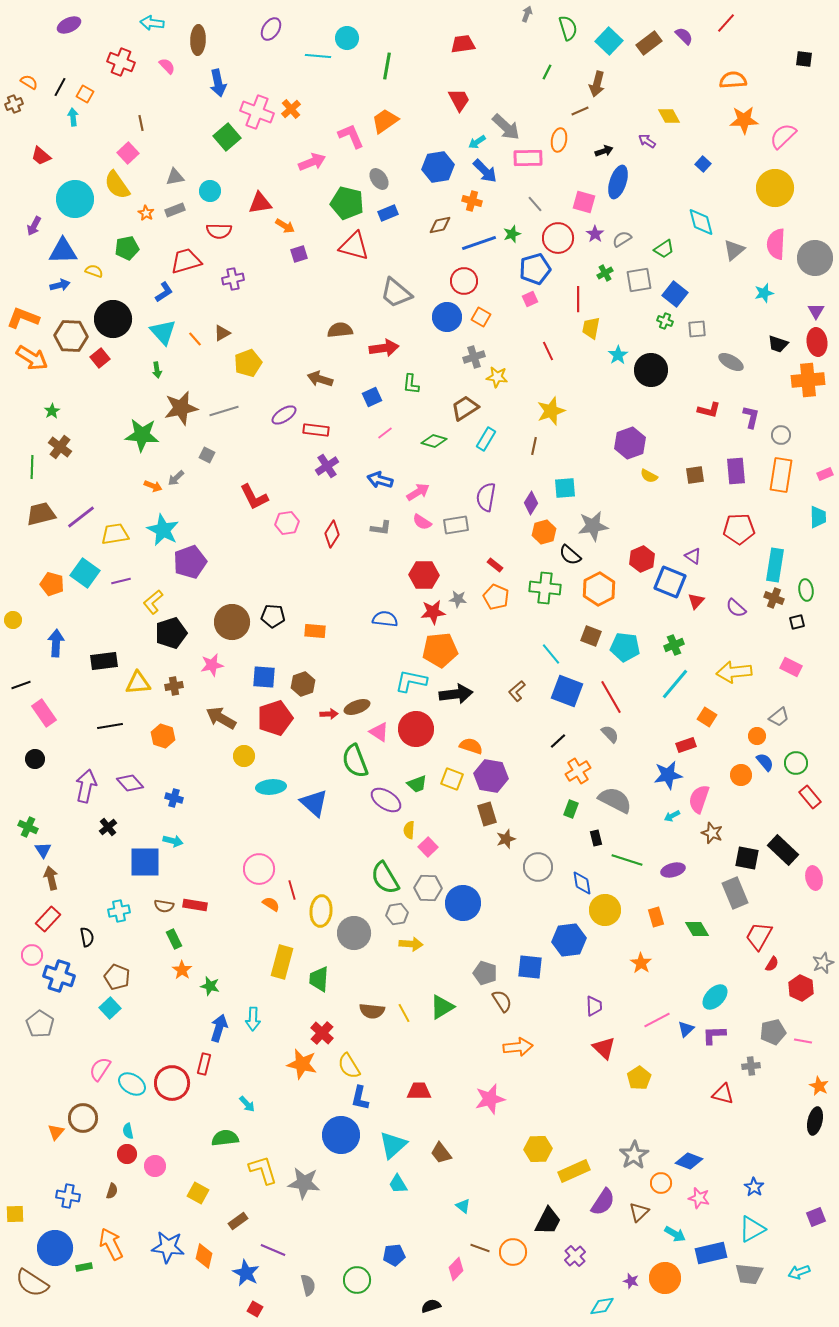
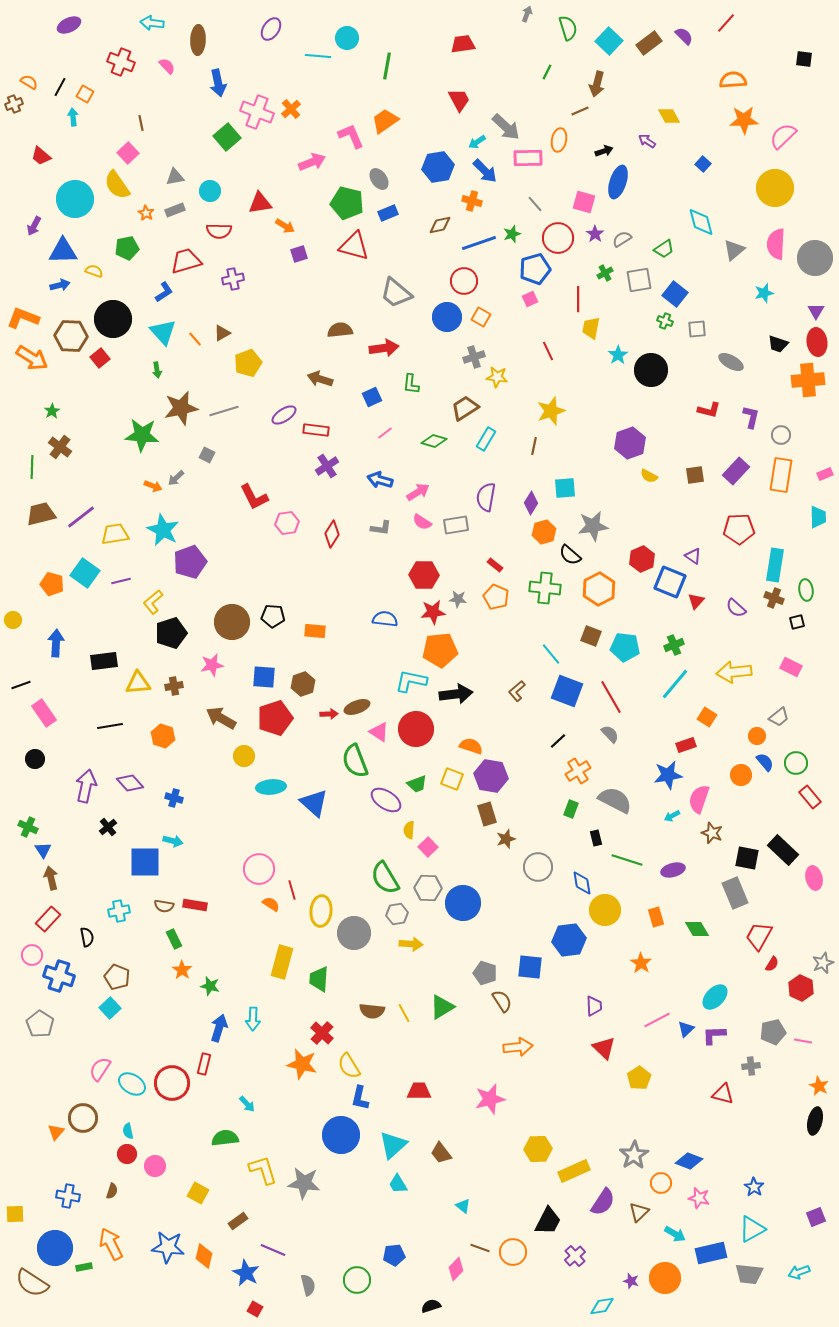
purple rectangle at (736, 471): rotated 48 degrees clockwise
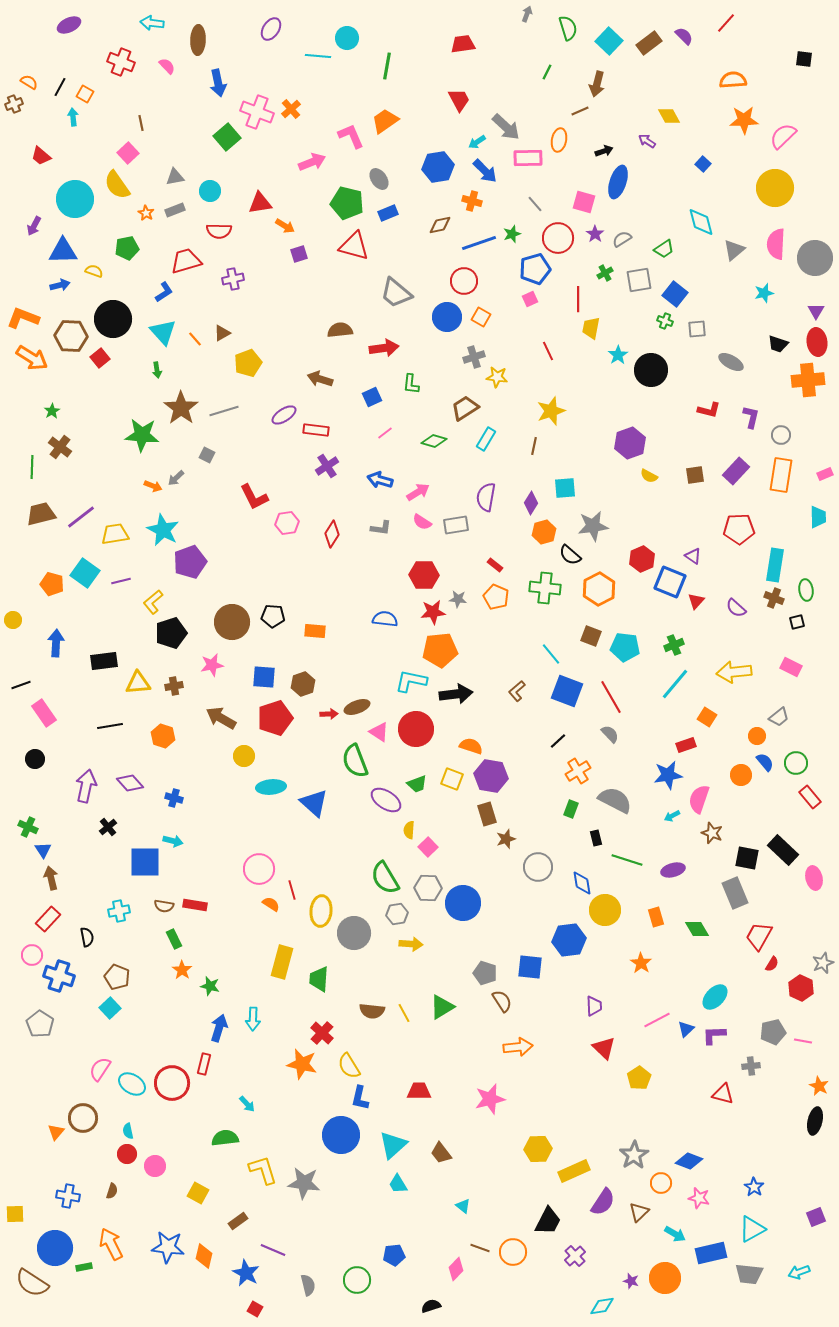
brown star at (181, 408): rotated 24 degrees counterclockwise
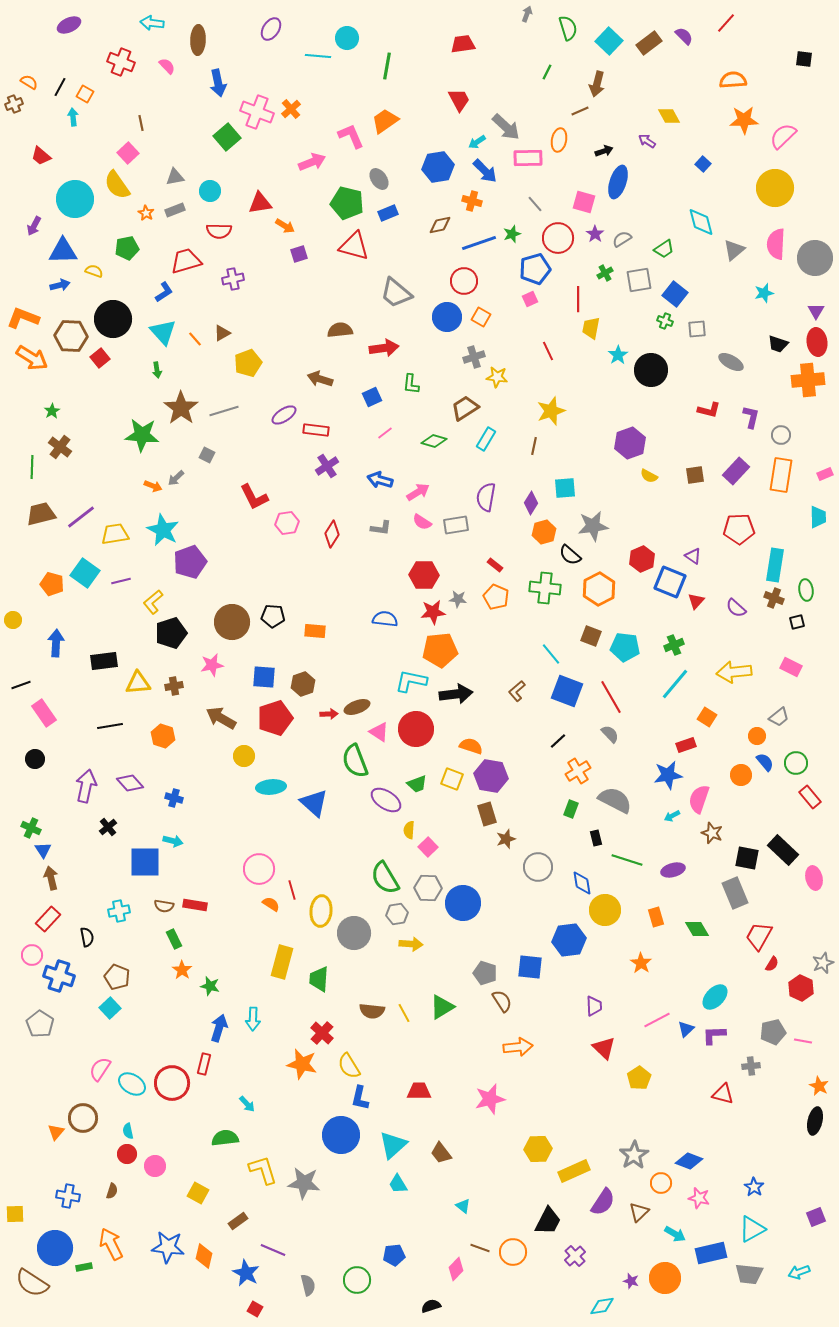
green cross at (28, 827): moved 3 px right, 1 px down
